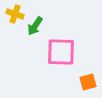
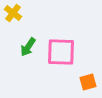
yellow cross: moved 2 px left, 1 px up; rotated 18 degrees clockwise
green arrow: moved 7 px left, 21 px down
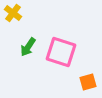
pink square: rotated 16 degrees clockwise
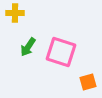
yellow cross: moved 2 px right; rotated 36 degrees counterclockwise
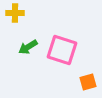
green arrow: rotated 24 degrees clockwise
pink square: moved 1 px right, 2 px up
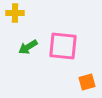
pink square: moved 1 px right, 4 px up; rotated 12 degrees counterclockwise
orange square: moved 1 px left
